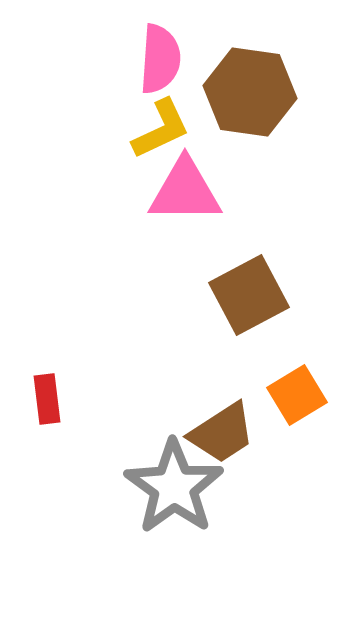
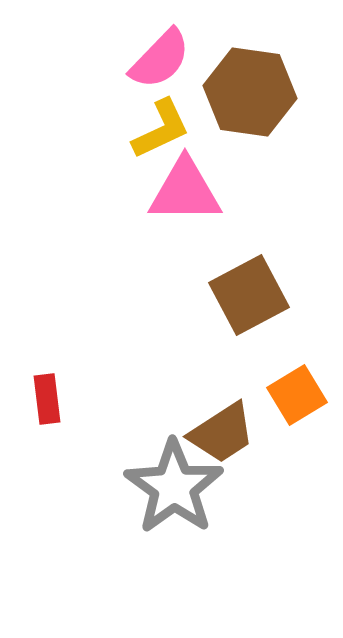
pink semicircle: rotated 40 degrees clockwise
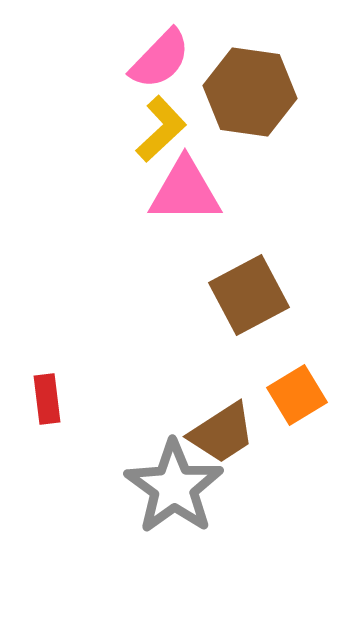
yellow L-shape: rotated 18 degrees counterclockwise
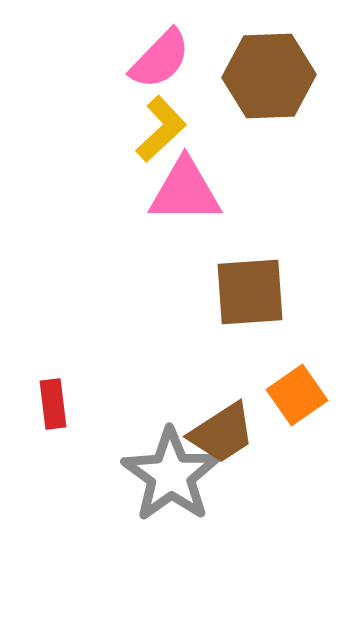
brown hexagon: moved 19 px right, 16 px up; rotated 10 degrees counterclockwise
brown square: moved 1 px right, 3 px up; rotated 24 degrees clockwise
orange square: rotated 4 degrees counterclockwise
red rectangle: moved 6 px right, 5 px down
gray star: moved 3 px left, 12 px up
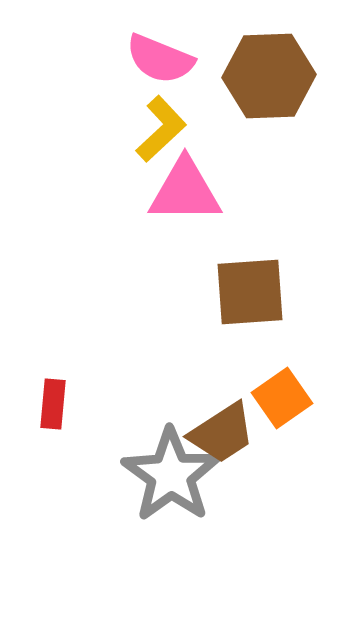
pink semicircle: rotated 68 degrees clockwise
orange square: moved 15 px left, 3 px down
red rectangle: rotated 12 degrees clockwise
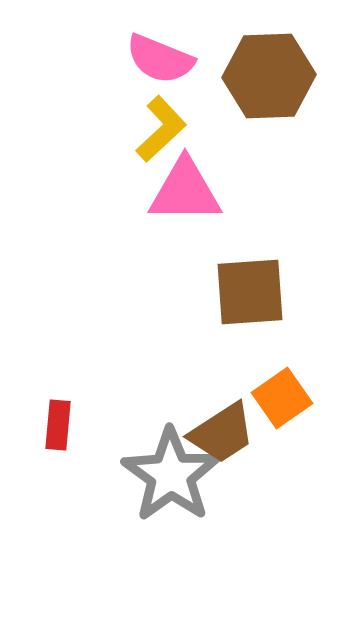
red rectangle: moved 5 px right, 21 px down
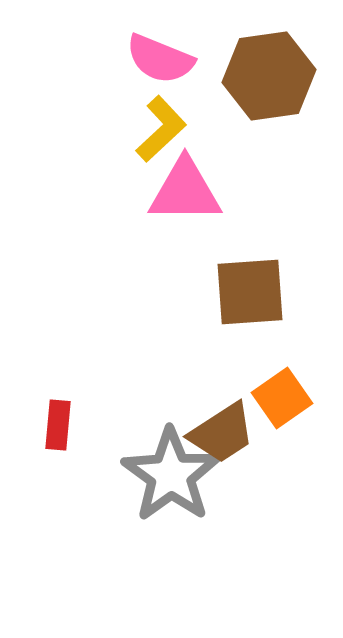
brown hexagon: rotated 6 degrees counterclockwise
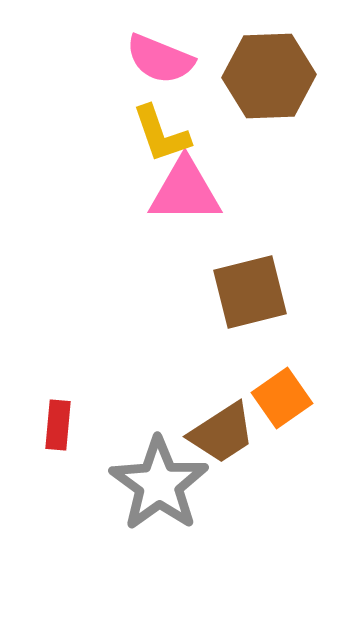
brown hexagon: rotated 6 degrees clockwise
yellow L-shape: moved 5 px down; rotated 114 degrees clockwise
brown square: rotated 10 degrees counterclockwise
gray star: moved 12 px left, 9 px down
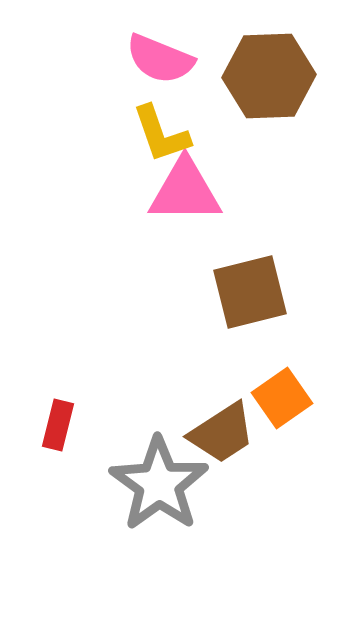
red rectangle: rotated 9 degrees clockwise
